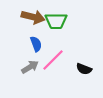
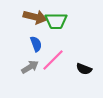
brown arrow: moved 2 px right
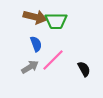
black semicircle: rotated 140 degrees counterclockwise
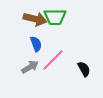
brown arrow: moved 2 px down
green trapezoid: moved 1 px left, 4 px up
